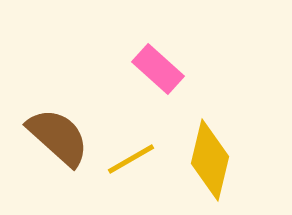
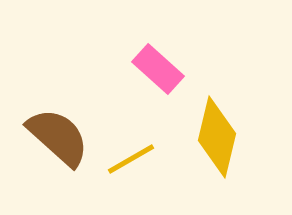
yellow diamond: moved 7 px right, 23 px up
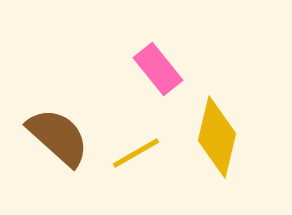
pink rectangle: rotated 9 degrees clockwise
yellow line: moved 5 px right, 6 px up
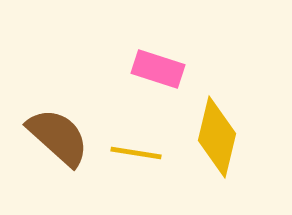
pink rectangle: rotated 33 degrees counterclockwise
yellow line: rotated 39 degrees clockwise
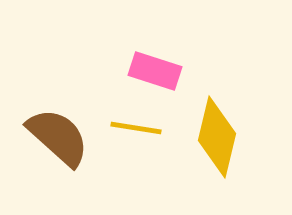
pink rectangle: moved 3 px left, 2 px down
yellow line: moved 25 px up
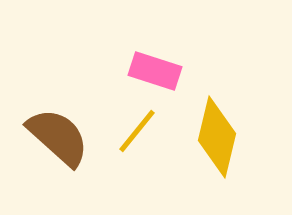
yellow line: moved 1 px right, 3 px down; rotated 60 degrees counterclockwise
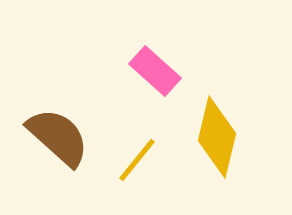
pink rectangle: rotated 24 degrees clockwise
yellow line: moved 29 px down
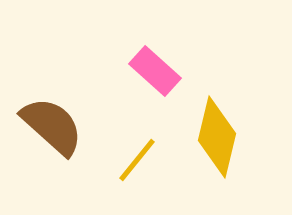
brown semicircle: moved 6 px left, 11 px up
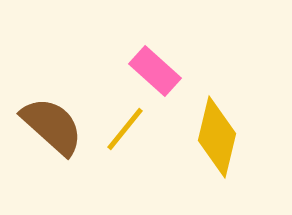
yellow line: moved 12 px left, 31 px up
